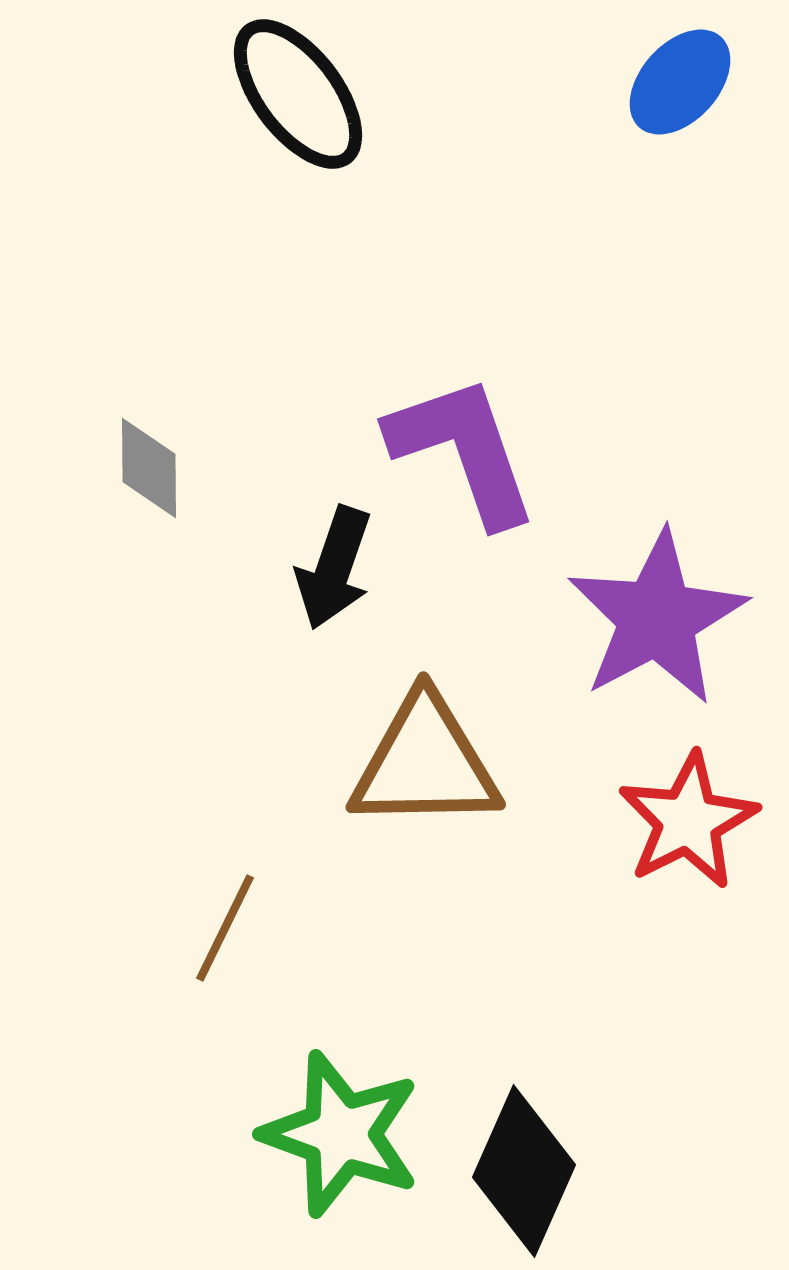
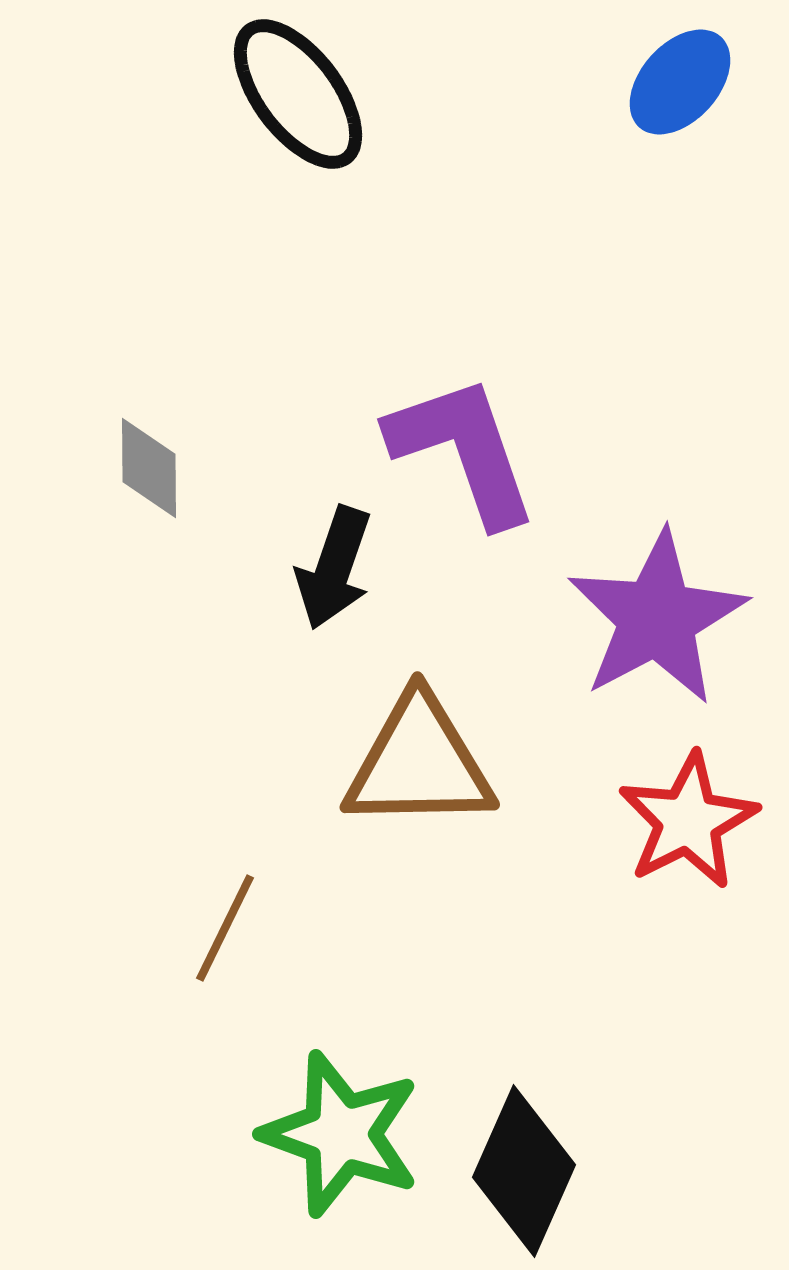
brown triangle: moved 6 px left
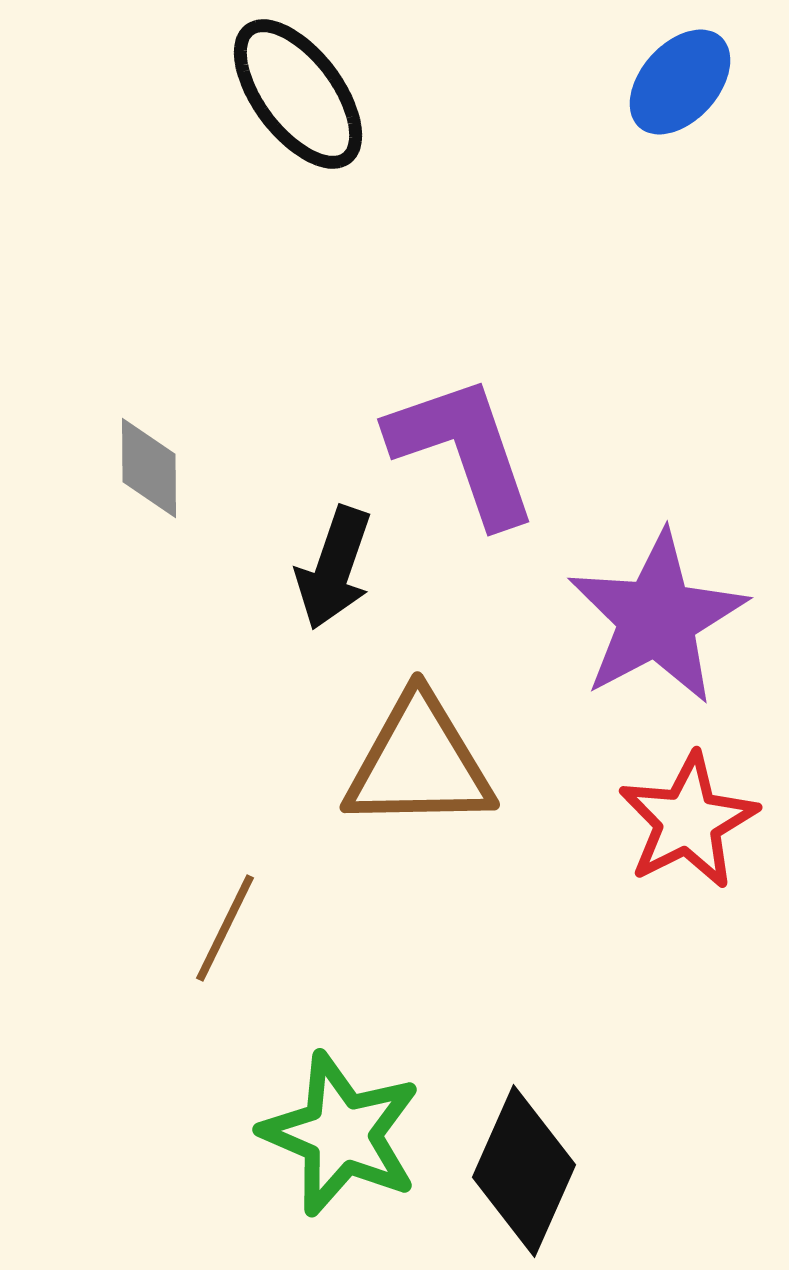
green star: rotated 3 degrees clockwise
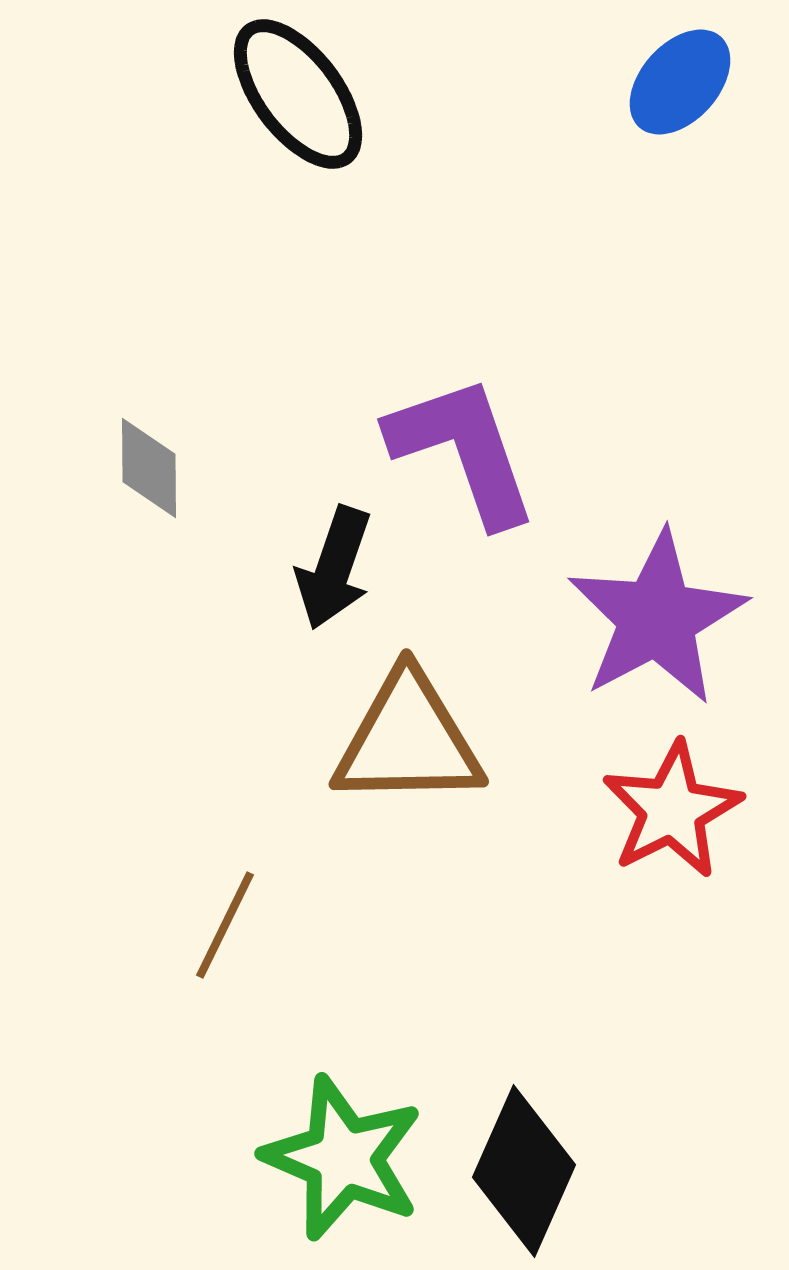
brown triangle: moved 11 px left, 23 px up
red star: moved 16 px left, 11 px up
brown line: moved 3 px up
green star: moved 2 px right, 24 px down
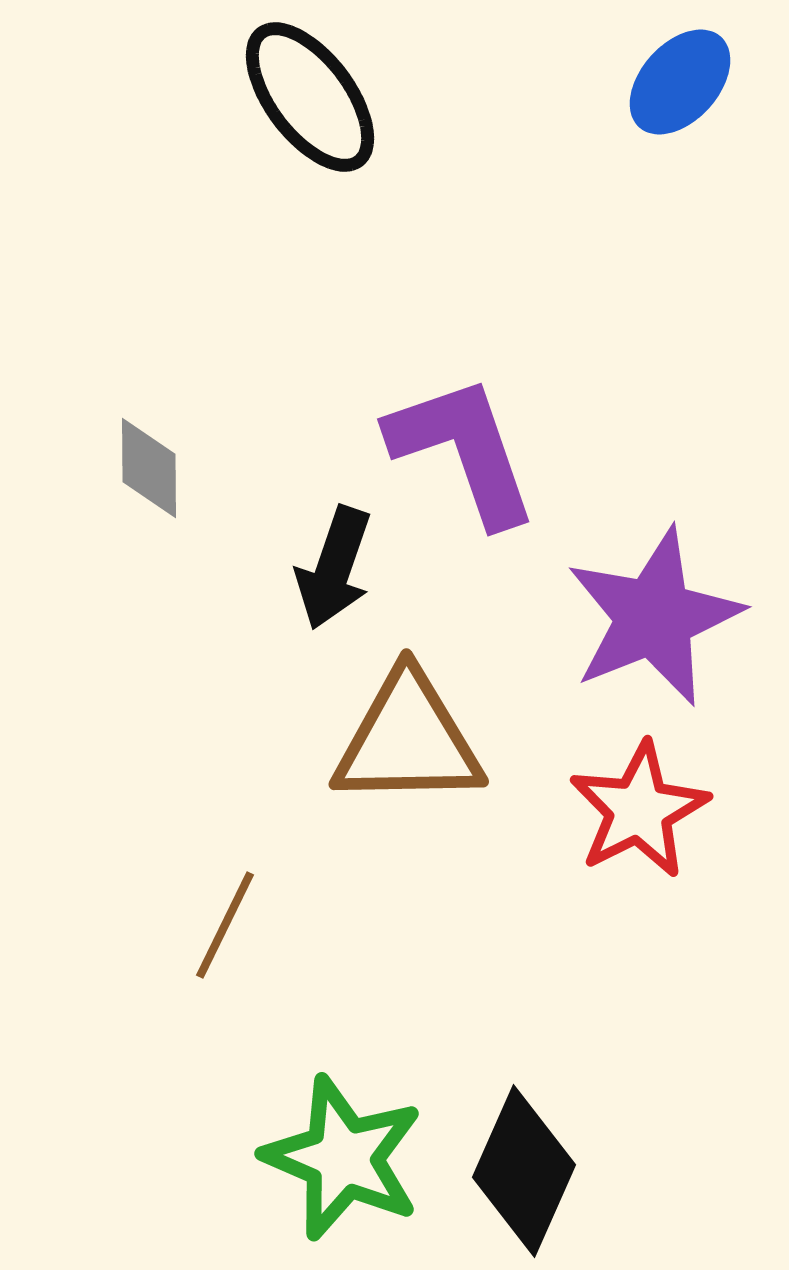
black ellipse: moved 12 px right, 3 px down
purple star: moved 3 px left, 1 px up; rotated 6 degrees clockwise
red star: moved 33 px left
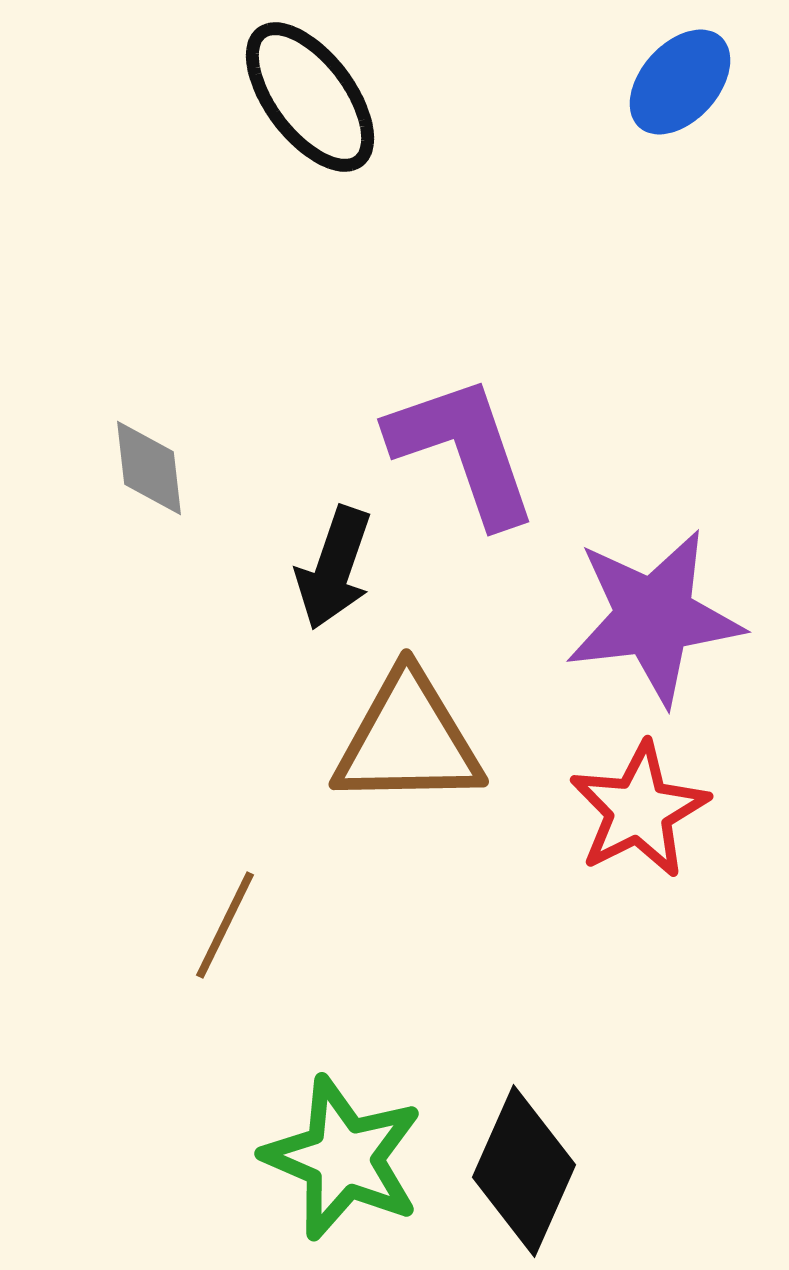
gray diamond: rotated 6 degrees counterclockwise
purple star: rotated 15 degrees clockwise
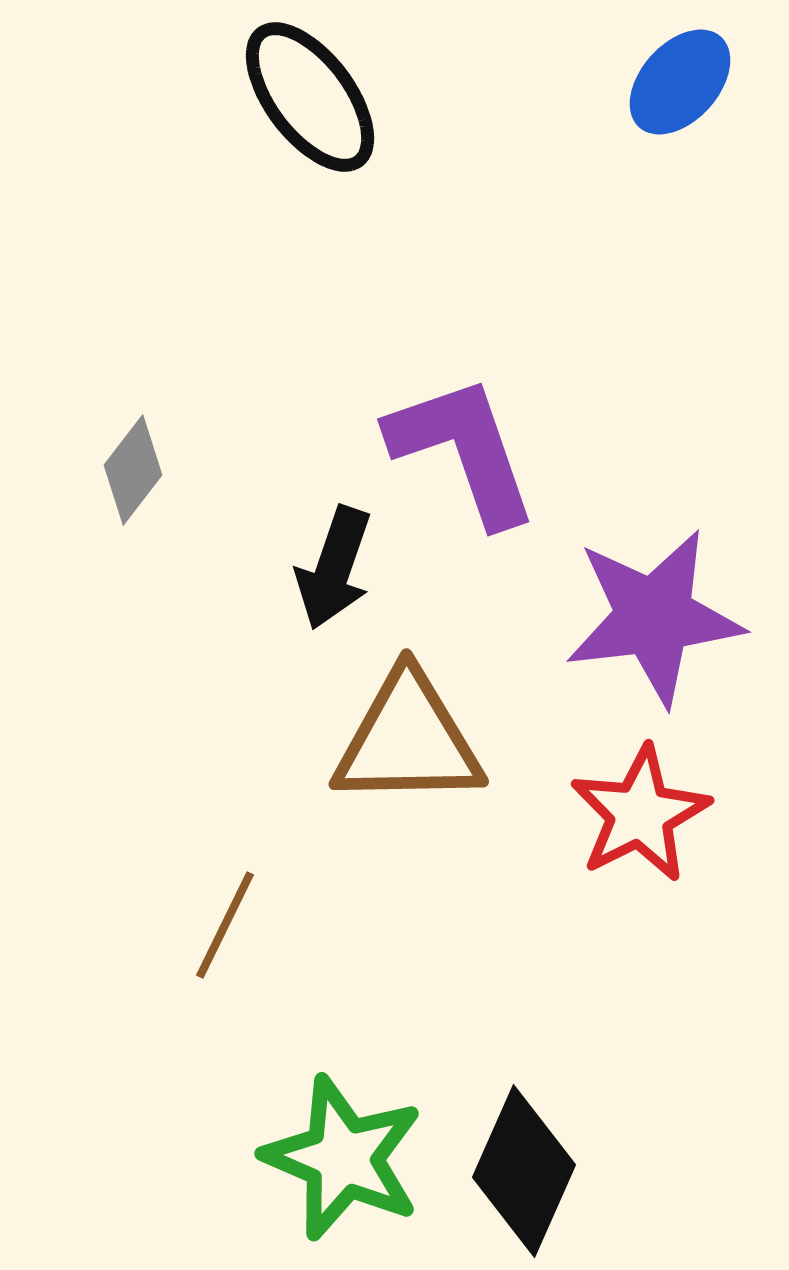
gray diamond: moved 16 px left, 2 px down; rotated 44 degrees clockwise
red star: moved 1 px right, 4 px down
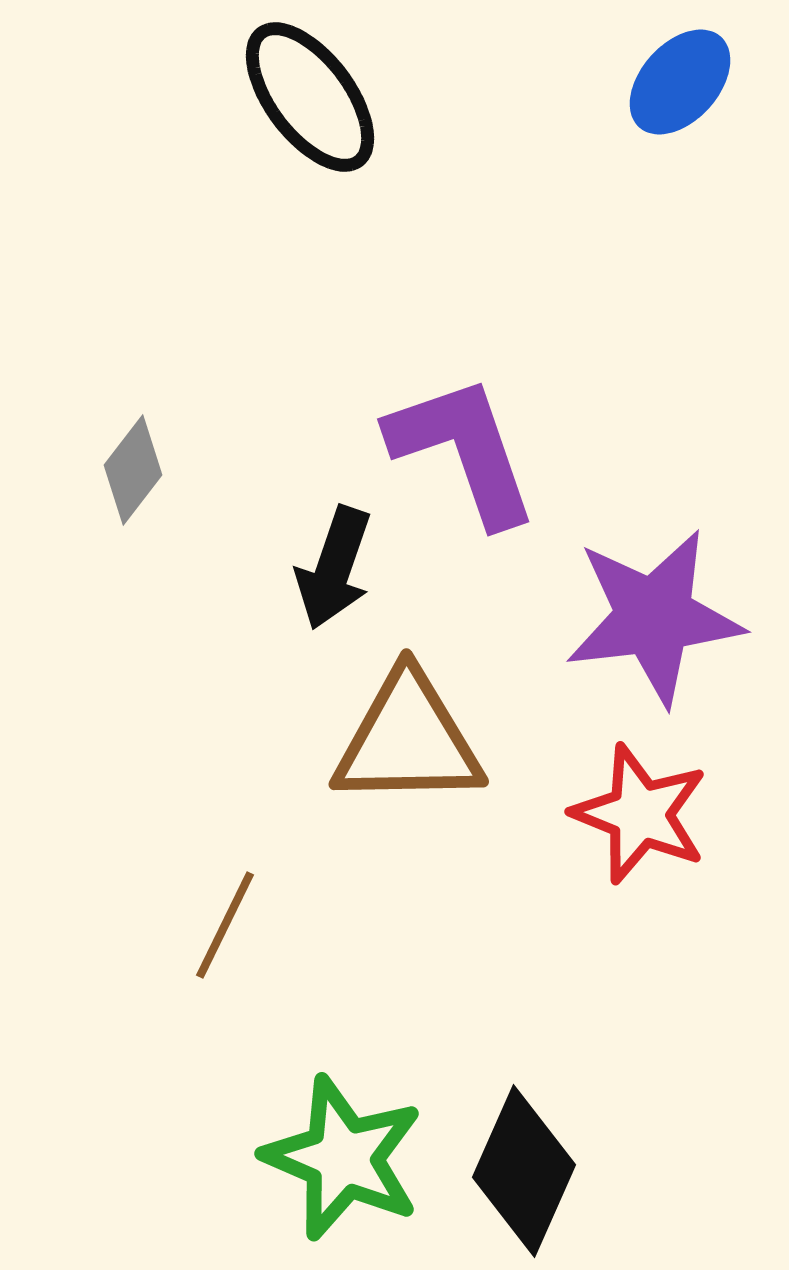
red star: rotated 23 degrees counterclockwise
